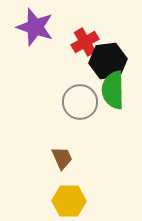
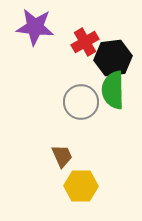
purple star: rotated 12 degrees counterclockwise
black hexagon: moved 5 px right, 3 px up
gray circle: moved 1 px right
brown trapezoid: moved 2 px up
yellow hexagon: moved 12 px right, 15 px up
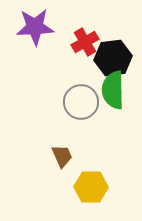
purple star: rotated 9 degrees counterclockwise
yellow hexagon: moved 10 px right, 1 px down
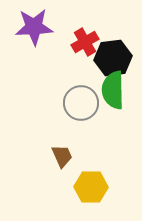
purple star: moved 1 px left
gray circle: moved 1 px down
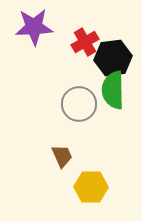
gray circle: moved 2 px left, 1 px down
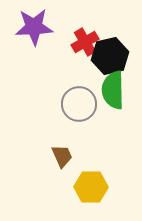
black hexagon: moved 3 px left, 2 px up; rotated 6 degrees counterclockwise
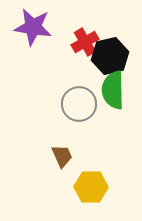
purple star: moved 1 px left; rotated 12 degrees clockwise
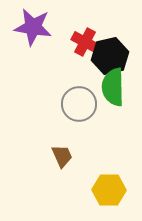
red cross: rotated 32 degrees counterclockwise
green semicircle: moved 3 px up
yellow hexagon: moved 18 px right, 3 px down
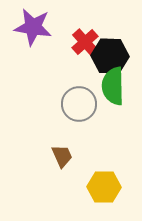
red cross: rotated 20 degrees clockwise
black hexagon: rotated 15 degrees clockwise
green semicircle: moved 1 px up
yellow hexagon: moved 5 px left, 3 px up
